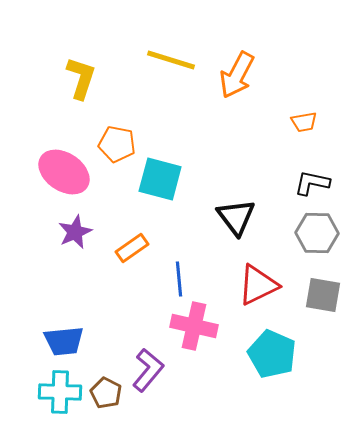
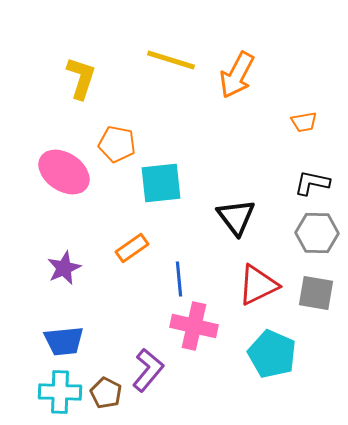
cyan square: moved 1 px right, 4 px down; rotated 21 degrees counterclockwise
purple star: moved 11 px left, 36 px down
gray square: moved 7 px left, 2 px up
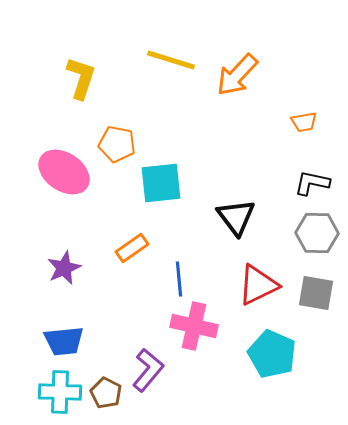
orange arrow: rotated 15 degrees clockwise
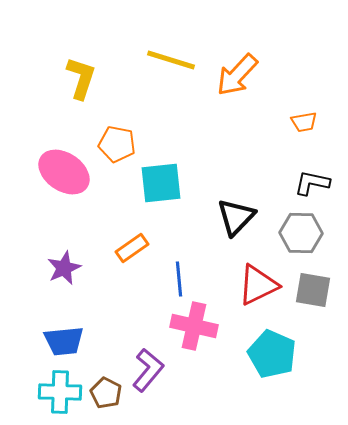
black triangle: rotated 21 degrees clockwise
gray hexagon: moved 16 px left
gray square: moved 3 px left, 3 px up
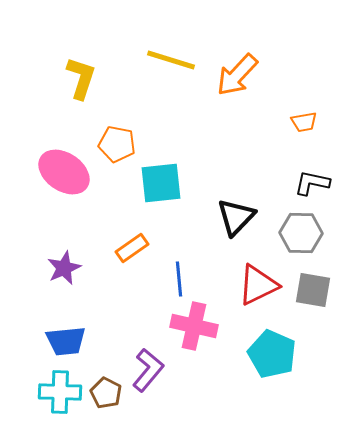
blue trapezoid: moved 2 px right
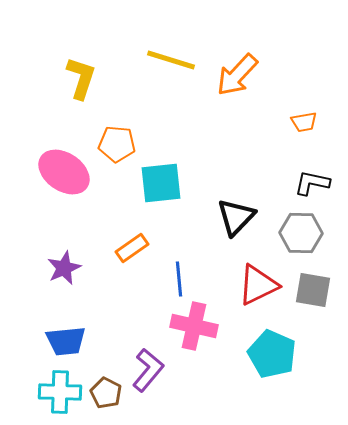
orange pentagon: rotated 6 degrees counterclockwise
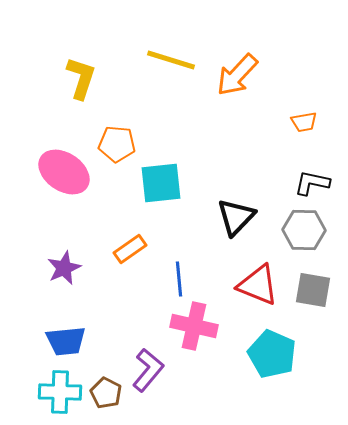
gray hexagon: moved 3 px right, 3 px up
orange rectangle: moved 2 px left, 1 px down
red triangle: rotated 48 degrees clockwise
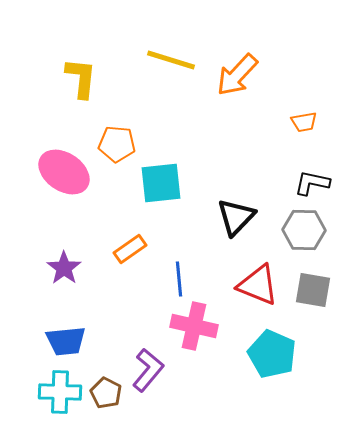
yellow L-shape: rotated 12 degrees counterclockwise
purple star: rotated 12 degrees counterclockwise
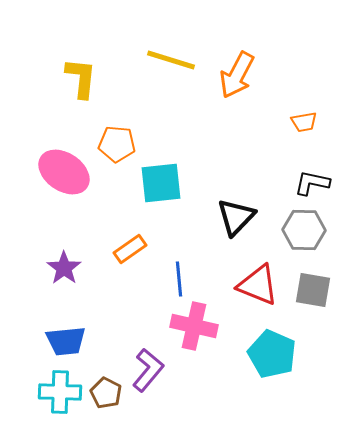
orange arrow: rotated 15 degrees counterclockwise
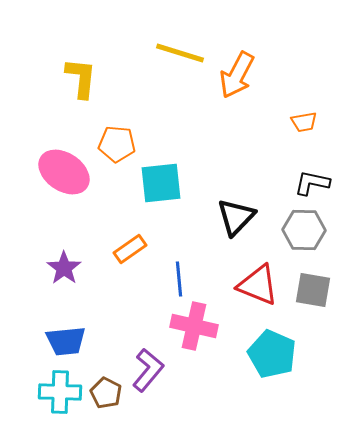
yellow line: moved 9 px right, 7 px up
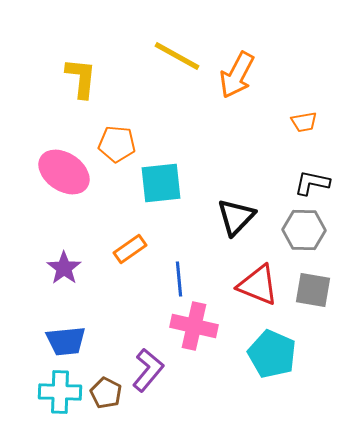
yellow line: moved 3 px left, 3 px down; rotated 12 degrees clockwise
